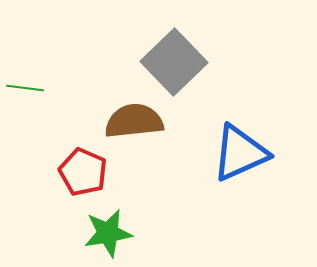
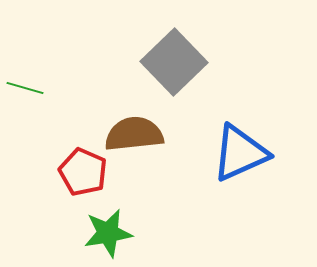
green line: rotated 9 degrees clockwise
brown semicircle: moved 13 px down
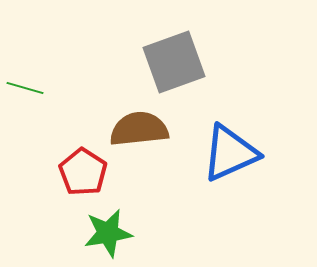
gray square: rotated 24 degrees clockwise
brown semicircle: moved 5 px right, 5 px up
blue triangle: moved 10 px left
red pentagon: rotated 9 degrees clockwise
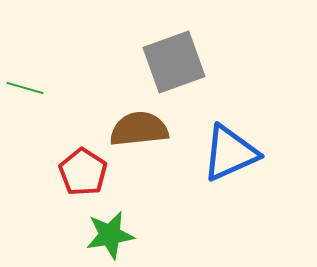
green star: moved 2 px right, 2 px down
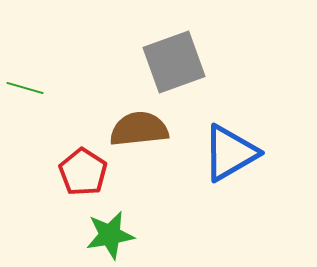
blue triangle: rotated 6 degrees counterclockwise
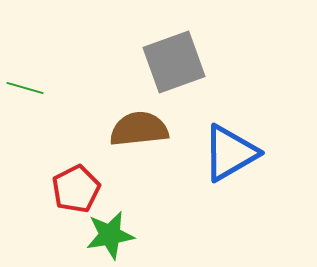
red pentagon: moved 7 px left, 17 px down; rotated 12 degrees clockwise
